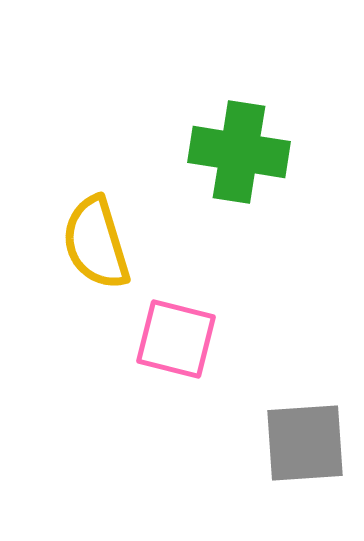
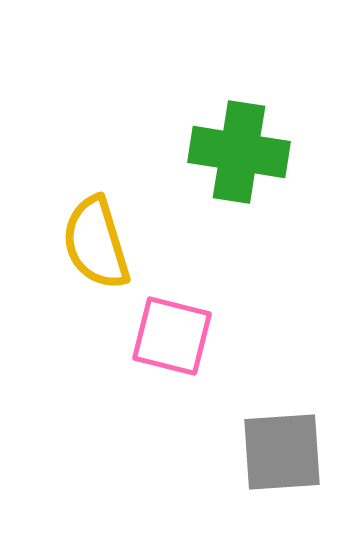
pink square: moved 4 px left, 3 px up
gray square: moved 23 px left, 9 px down
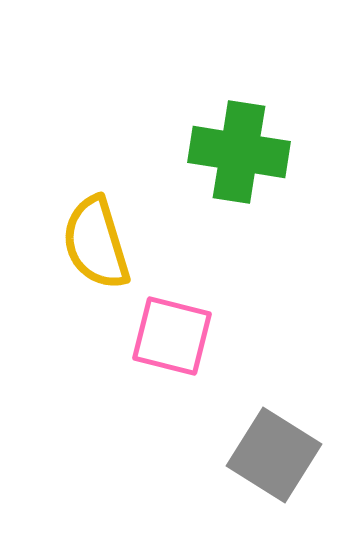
gray square: moved 8 px left, 3 px down; rotated 36 degrees clockwise
